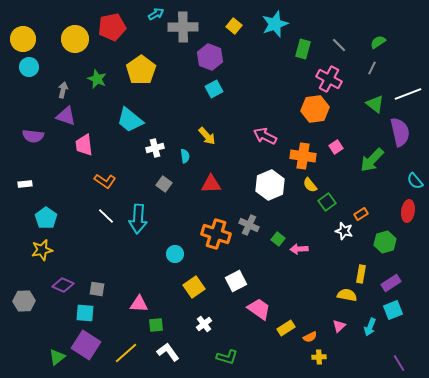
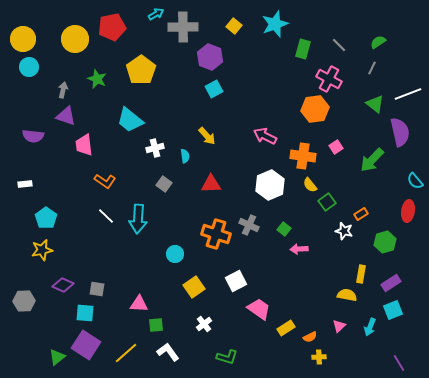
green square at (278, 239): moved 6 px right, 10 px up
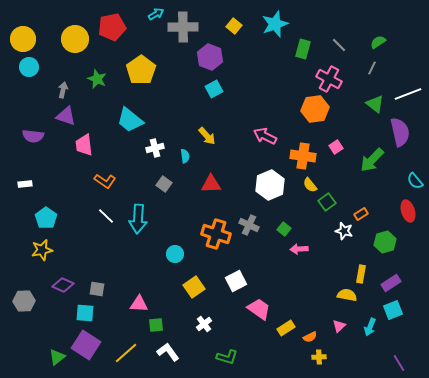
red ellipse at (408, 211): rotated 25 degrees counterclockwise
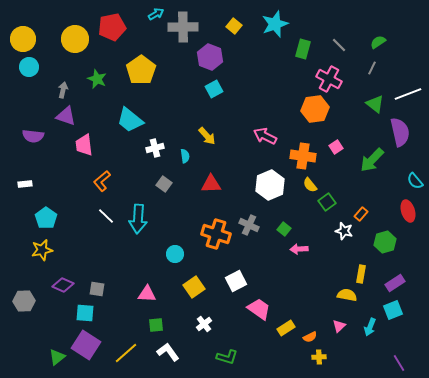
orange L-shape at (105, 181): moved 3 px left; rotated 105 degrees clockwise
orange rectangle at (361, 214): rotated 16 degrees counterclockwise
purple rectangle at (391, 283): moved 4 px right
pink triangle at (139, 304): moved 8 px right, 10 px up
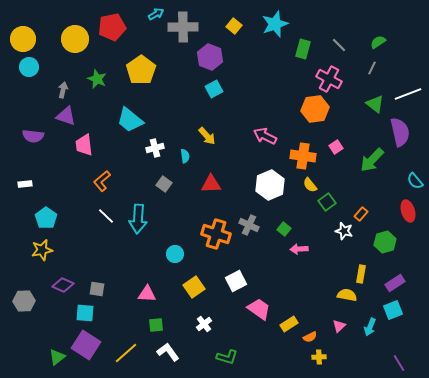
yellow rectangle at (286, 328): moved 3 px right, 4 px up
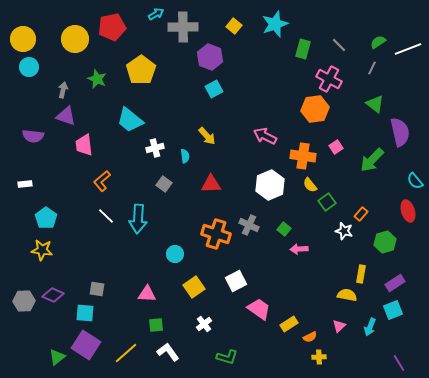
white line at (408, 94): moved 45 px up
yellow star at (42, 250): rotated 20 degrees clockwise
purple diamond at (63, 285): moved 10 px left, 10 px down
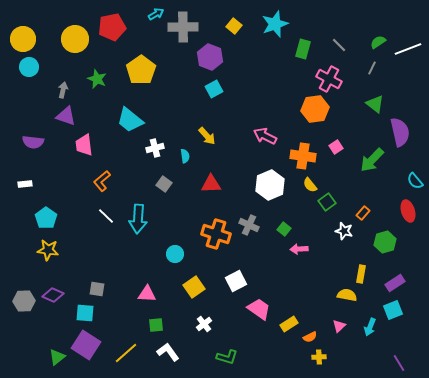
purple semicircle at (33, 136): moved 6 px down
orange rectangle at (361, 214): moved 2 px right, 1 px up
yellow star at (42, 250): moved 6 px right
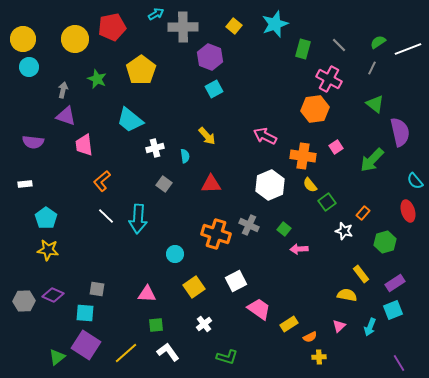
yellow rectangle at (361, 274): rotated 48 degrees counterclockwise
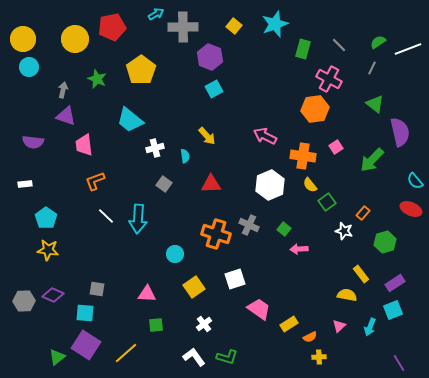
orange L-shape at (102, 181): moved 7 px left; rotated 20 degrees clockwise
red ellipse at (408, 211): moved 3 px right, 2 px up; rotated 50 degrees counterclockwise
white square at (236, 281): moved 1 px left, 2 px up; rotated 10 degrees clockwise
white L-shape at (168, 352): moved 26 px right, 5 px down
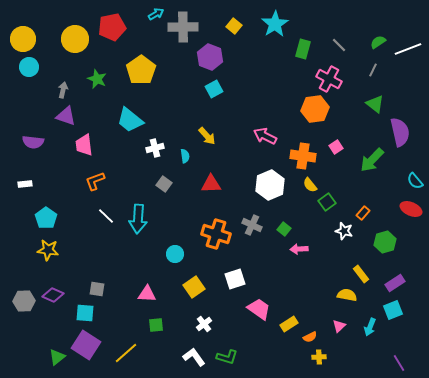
cyan star at (275, 24): rotated 12 degrees counterclockwise
gray line at (372, 68): moved 1 px right, 2 px down
gray cross at (249, 225): moved 3 px right
